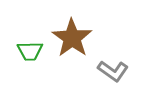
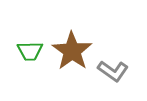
brown star: moved 13 px down
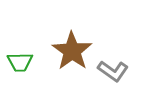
green trapezoid: moved 10 px left, 11 px down
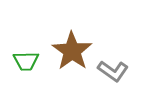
green trapezoid: moved 6 px right, 1 px up
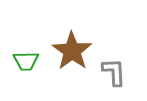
gray L-shape: moved 1 px right, 1 px down; rotated 128 degrees counterclockwise
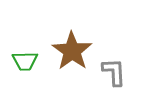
green trapezoid: moved 1 px left
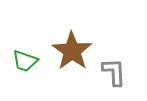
green trapezoid: rotated 20 degrees clockwise
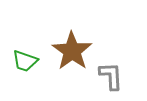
gray L-shape: moved 3 px left, 4 px down
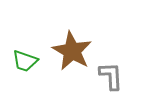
brown star: rotated 6 degrees counterclockwise
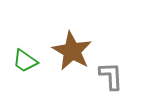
green trapezoid: rotated 16 degrees clockwise
